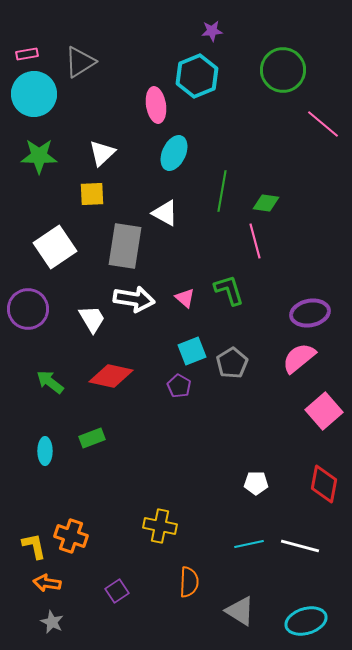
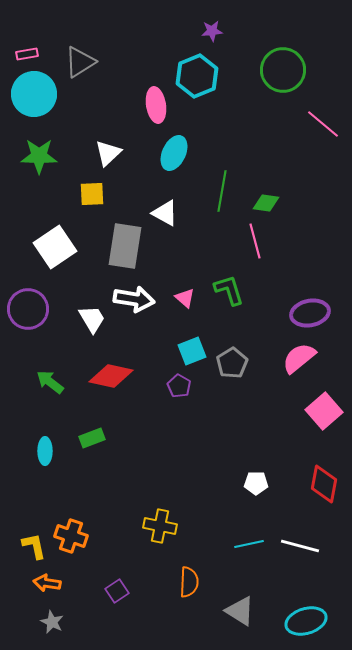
white triangle at (102, 153): moved 6 px right
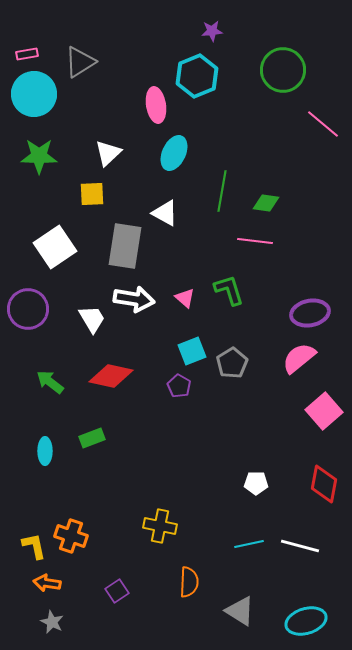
pink line at (255, 241): rotated 68 degrees counterclockwise
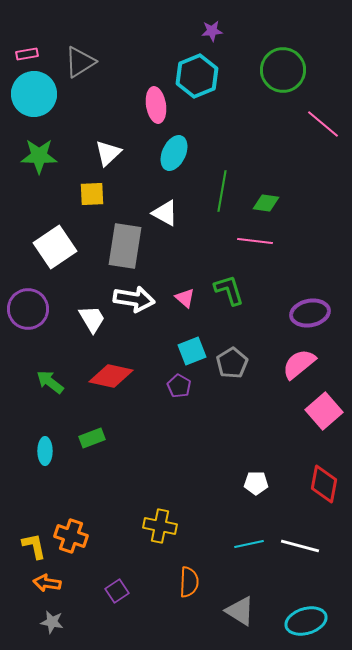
pink semicircle at (299, 358): moved 6 px down
gray star at (52, 622): rotated 15 degrees counterclockwise
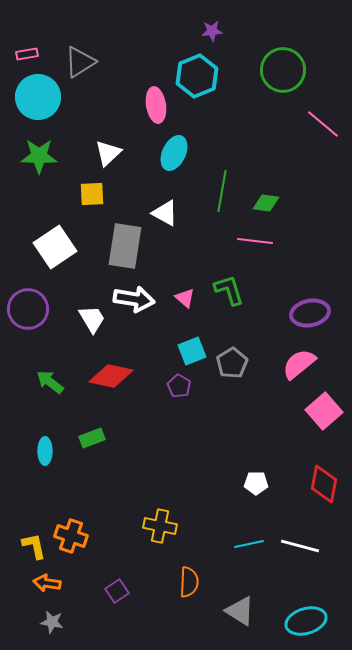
cyan circle at (34, 94): moved 4 px right, 3 px down
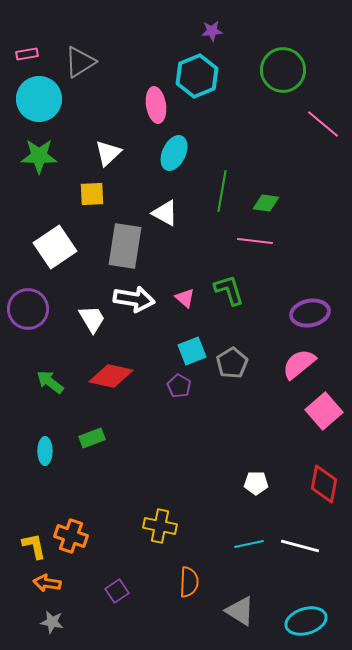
cyan circle at (38, 97): moved 1 px right, 2 px down
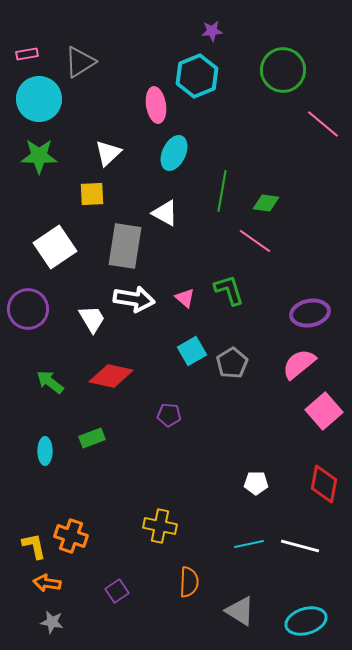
pink line at (255, 241): rotated 28 degrees clockwise
cyan square at (192, 351): rotated 8 degrees counterclockwise
purple pentagon at (179, 386): moved 10 px left, 29 px down; rotated 25 degrees counterclockwise
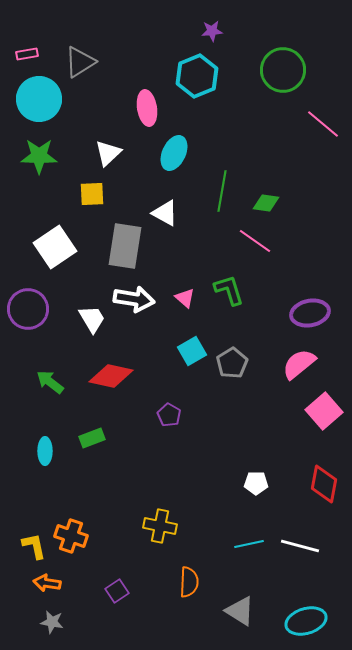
pink ellipse at (156, 105): moved 9 px left, 3 px down
purple pentagon at (169, 415): rotated 25 degrees clockwise
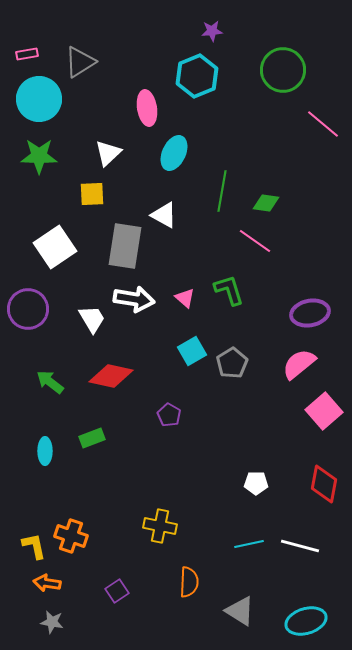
white triangle at (165, 213): moved 1 px left, 2 px down
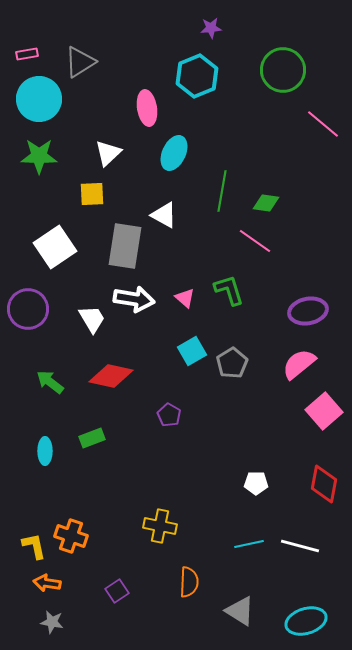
purple star at (212, 31): moved 1 px left, 3 px up
purple ellipse at (310, 313): moved 2 px left, 2 px up
